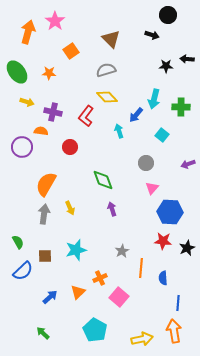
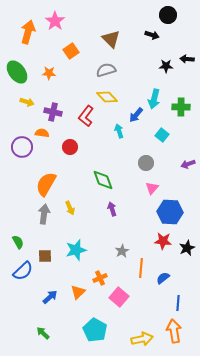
orange semicircle at (41, 131): moved 1 px right, 2 px down
blue semicircle at (163, 278): rotated 56 degrees clockwise
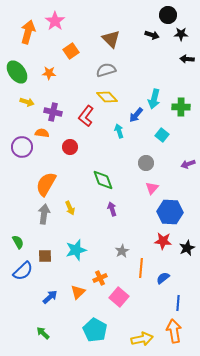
black star at (166, 66): moved 15 px right, 32 px up
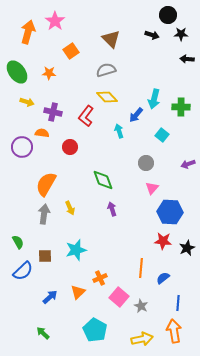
gray star at (122, 251): moved 19 px right, 55 px down; rotated 16 degrees counterclockwise
